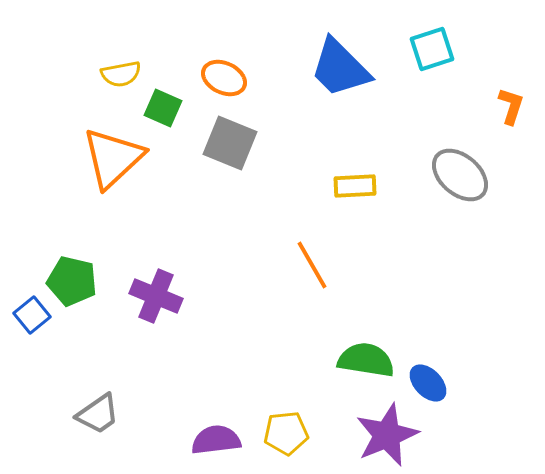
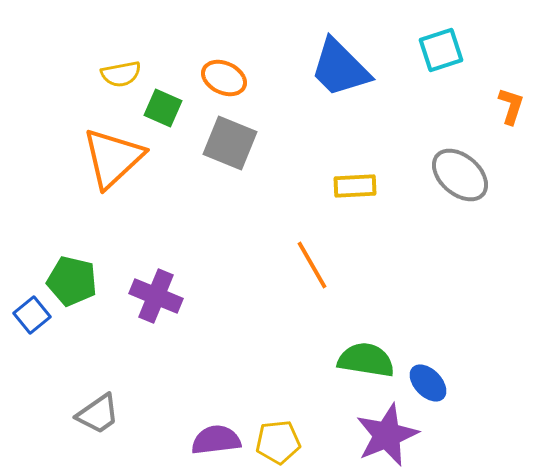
cyan square: moved 9 px right, 1 px down
yellow pentagon: moved 8 px left, 9 px down
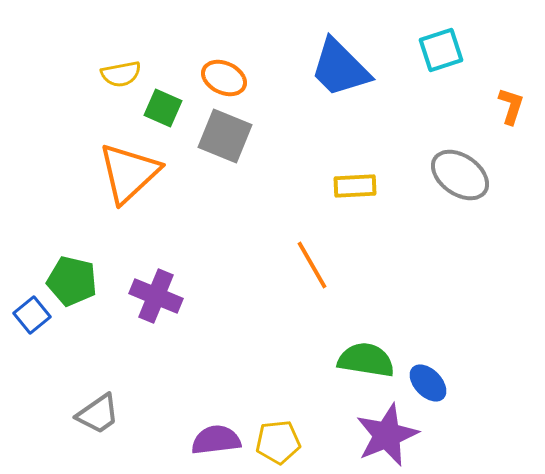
gray square: moved 5 px left, 7 px up
orange triangle: moved 16 px right, 15 px down
gray ellipse: rotated 6 degrees counterclockwise
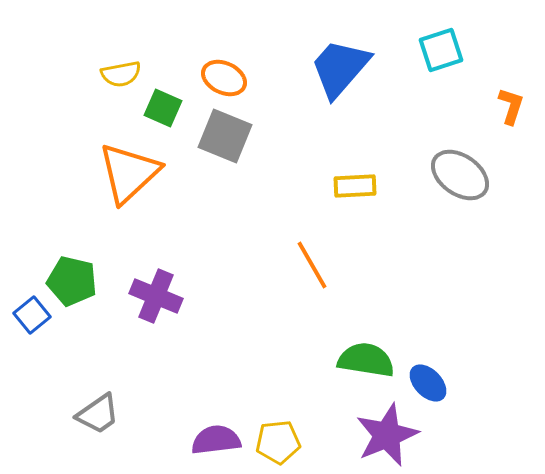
blue trapezoid: rotated 86 degrees clockwise
